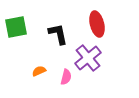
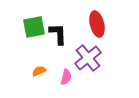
green square: moved 18 px right
black L-shape: rotated 10 degrees clockwise
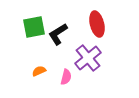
black L-shape: rotated 120 degrees counterclockwise
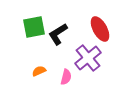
red ellipse: moved 3 px right, 5 px down; rotated 15 degrees counterclockwise
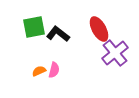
red ellipse: moved 1 px left
black L-shape: rotated 70 degrees clockwise
purple cross: moved 27 px right, 5 px up
pink semicircle: moved 12 px left, 7 px up
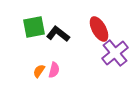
orange semicircle: rotated 32 degrees counterclockwise
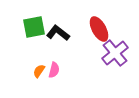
black L-shape: moved 1 px up
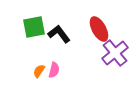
black L-shape: moved 1 px right, 1 px down; rotated 15 degrees clockwise
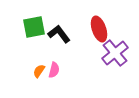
red ellipse: rotated 10 degrees clockwise
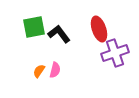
purple cross: rotated 20 degrees clockwise
pink semicircle: moved 1 px right
